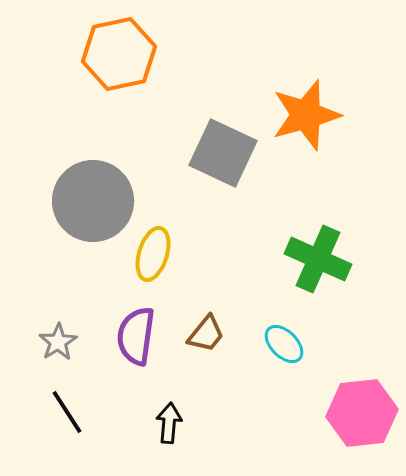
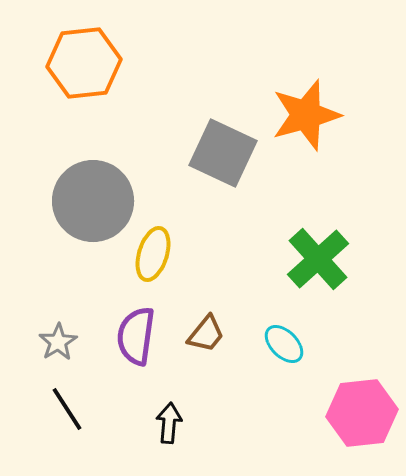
orange hexagon: moved 35 px left, 9 px down; rotated 6 degrees clockwise
green cross: rotated 24 degrees clockwise
black line: moved 3 px up
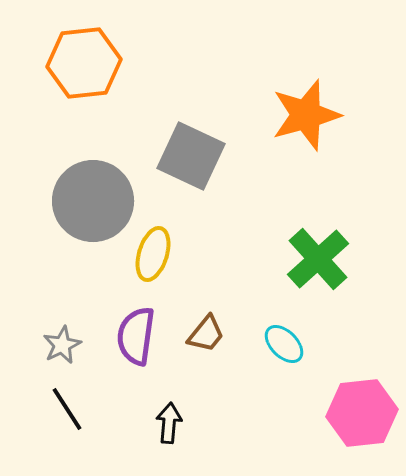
gray square: moved 32 px left, 3 px down
gray star: moved 4 px right, 3 px down; rotated 6 degrees clockwise
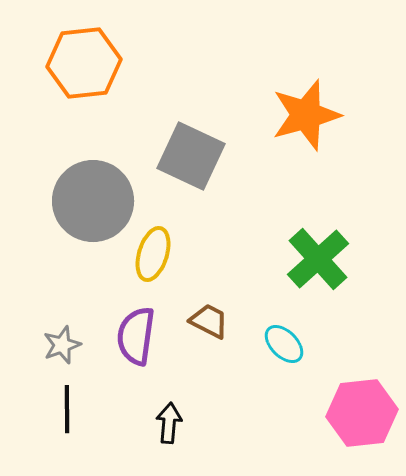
brown trapezoid: moved 3 px right, 13 px up; rotated 102 degrees counterclockwise
gray star: rotated 6 degrees clockwise
black line: rotated 33 degrees clockwise
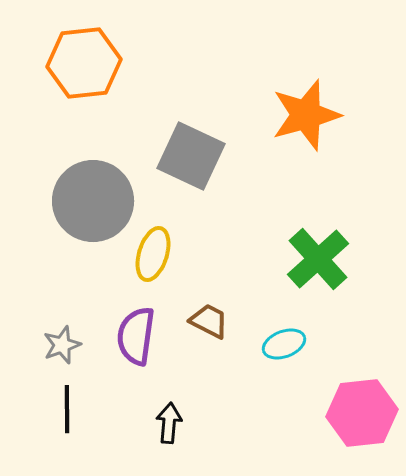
cyan ellipse: rotated 66 degrees counterclockwise
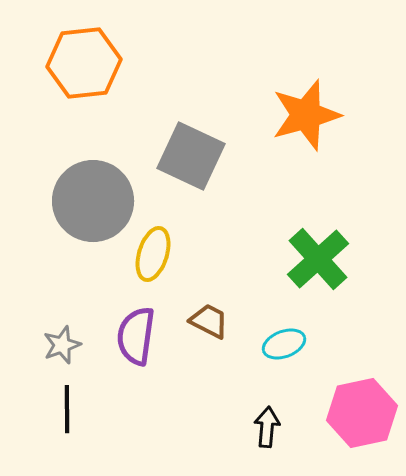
pink hexagon: rotated 6 degrees counterclockwise
black arrow: moved 98 px right, 4 px down
